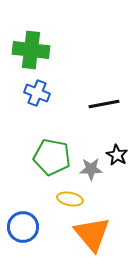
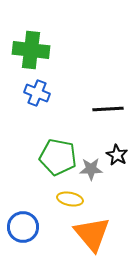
black line: moved 4 px right, 5 px down; rotated 8 degrees clockwise
green pentagon: moved 6 px right
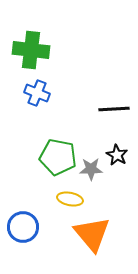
black line: moved 6 px right
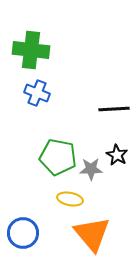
blue circle: moved 6 px down
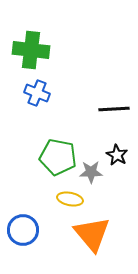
gray star: moved 3 px down
blue circle: moved 3 px up
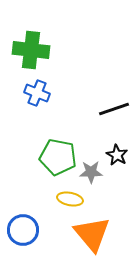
black line: rotated 16 degrees counterclockwise
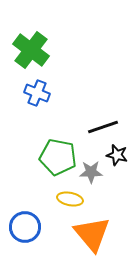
green cross: rotated 30 degrees clockwise
black line: moved 11 px left, 18 px down
black star: rotated 15 degrees counterclockwise
blue circle: moved 2 px right, 3 px up
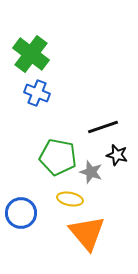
green cross: moved 4 px down
gray star: rotated 20 degrees clockwise
blue circle: moved 4 px left, 14 px up
orange triangle: moved 5 px left, 1 px up
